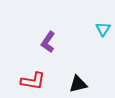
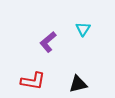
cyan triangle: moved 20 px left
purple L-shape: rotated 15 degrees clockwise
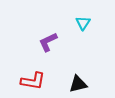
cyan triangle: moved 6 px up
purple L-shape: rotated 15 degrees clockwise
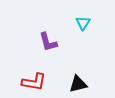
purple L-shape: rotated 80 degrees counterclockwise
red L-shape: moved 1 px right, 1 px down
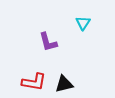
black triangle: moved 14 px left
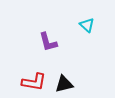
cyan triangle: moved 4 px right, 2 px down; rotated 21 degrees counterclockwise
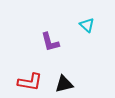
purple L-shape: moved 2 px right
red L-shape: moved 4 px left
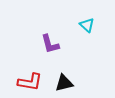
purple L-shape: moved 2 px down
black triangle: moved 1 px up
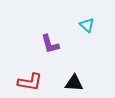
black triangle: moved 10 px right; rotated 18 degrees clockwise
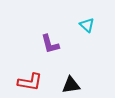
black triangle: moved 3 px left, 2 px down; rotated 12 degrees counterclockwise
